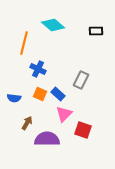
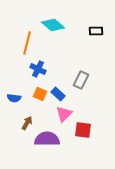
orange line: moved 3 px right
red square: rotated 12 degrees counterclockwise
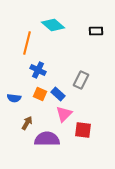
blue cross: moved 1 px down
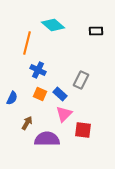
blue rectangle: moved 2 px right
blue semicircle: moved 2 px left; rotated 72 degrees counterclockwise
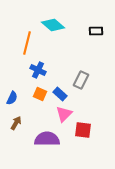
brown arrow: moved 11 px left
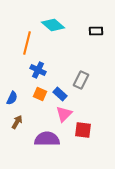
brown arrow: moved 1 px right, 1 px up
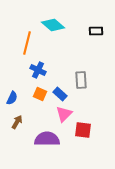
gray rectangle: rotated 30 degrees counterclockwise
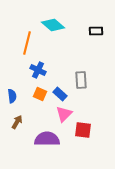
blue semicircle: moved 2 px up; rotated 32 degrees counterclockwise
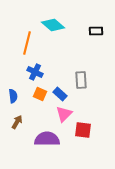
blue cross: moved 3 px left, 2 px down
blue semicircle: moved 1 px right
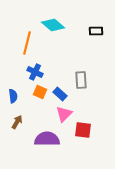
orange square: moved 2 px up
